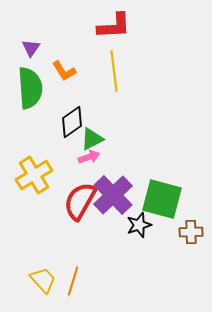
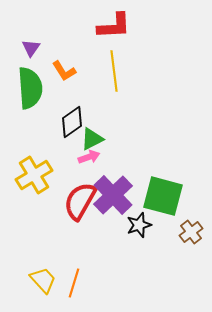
green square: moved 1 px right, 3 px up
brown cross: rotated 35 degrees counterclockwise
orange line: moved 1 px right, 2 px down
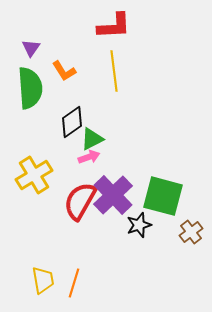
yellow trapezoid: rotated 32 degrees clockwise
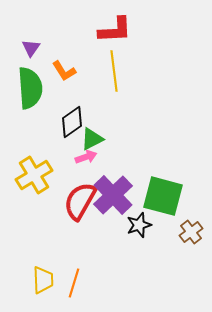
red L-shape: moved 1 px right, 4 px down
pink arrow: moved 3 px left
yellow trapezoid: rotated 8 degrees clockwise
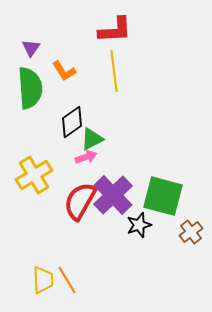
orange line: moved 7 px left, 3 px up; rotated 48 degrees counterclockwise
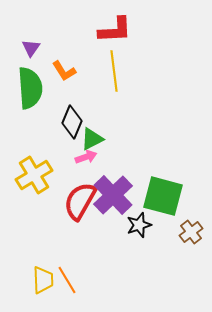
black diamond: rotated 32 degrees counterclockwise
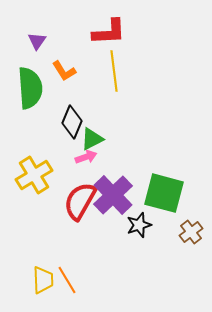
red L-shape: moved 6 px left, 2 px down
purple triangle: moved 6 px right, 7 px up
green square: moved 1 px right, 3 px up
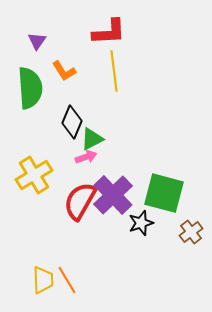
black star: moved 2 px right, 2 px up
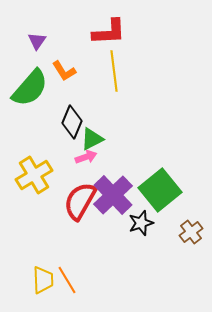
green semicircle: rotated 45 degrees clockwise
green square: moved 4 px left, 3 px up; rotated 36 degrees clockwise
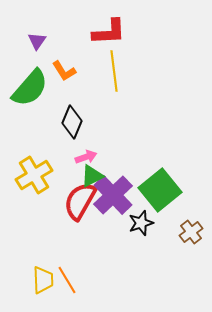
green triangle: moved 37 px down
